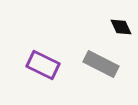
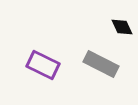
black diamond: moved 1 px right
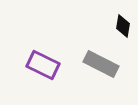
black diamond: moved 1 px right, 1 px up; rotated 35 degrees clockwise
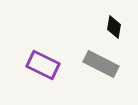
black diamond: moved 9 px left, 1 px down
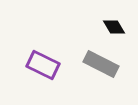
black diamond: rotated 40 degrees counterclockwise
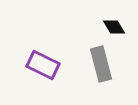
gray rectangle: rotated 48 degrees clockwise
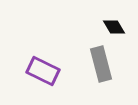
purple rectangle: moved 6 px down
